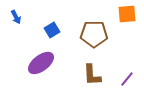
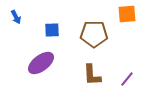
blue square: rotated 28 degrees clockwise
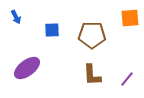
orange square: moved 3 px right, 4 px down
brown pentagon: moved 2 px left, 1 px down
purple ellipse: moved 14 px left, 5 px down
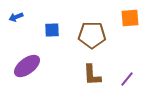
blue arrow: rotated 96 degrees clockwise
purple ellipse: moved 2 px up
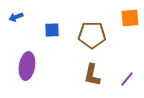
purple ellipse: rotated 44 degrees counterclockwise
brown L-shape: rotated 15 degrees clockwise
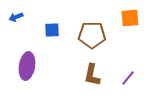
purple line: moved 1 px right, 1 px up
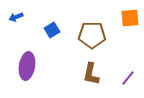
blue square: rotated 28 degrees counterclockwise
brown L-shape: moved 1 px left, 1 px up
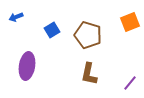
orange square: moved 4 px down; rotated 18 degrees counterclockwise
brown pentagon: moved 4 px left; rotated 16 degrees clockwise
brown L-shape: moved 2 px left
purple line: moved 2 px right, 5 px down
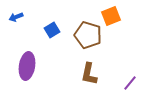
orange square: moved 19 px left, 6 px up
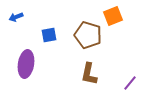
orange square: moved 2 px right
blue square: moved 3 px left, 5 px down; rotated 21 degrees clockwise
purple ellipse: moved 1 px left, 2 px up
